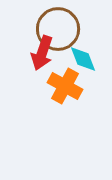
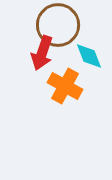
brown circle: moved 4 px up
cyan diamond: moved 6 px right, 3 px up
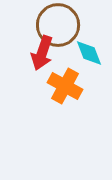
cyan diamond: moved 3 px up
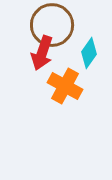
brown circle: moved 6 px left
cyan diamond: rotated 56 degrees clockwise
